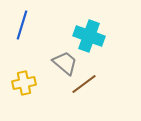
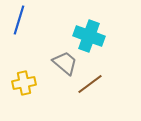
blue line: moved 3 px left, 5 px up
brown line: moved 6 px right
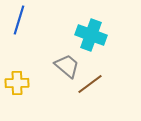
cyan cross: moved 2 px right, 1 px up
gray trapezoid: moved 2 px right, 3 px down
yellow cross: moved 7 px left; rotated 10 degrees clockwise
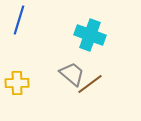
cyan cross: moved 1 px left
gray trapezoid: moved 5 px right, 8 px down
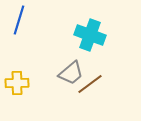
gray trapezoid: moved 1 px left, 1 px up; rotated 100 degrees clockwise
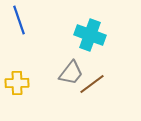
blue line: rotated 36 degrees counterclockwise
gray trapezoid: rotated 12 degrees counterclockwise
brown line: moved 2 px right
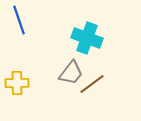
cyan cross: moved 3 px left, 3 px down
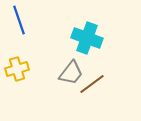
yellow cross: moved 14 px up; rotated 15 degrees counterclockwise
